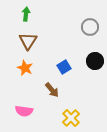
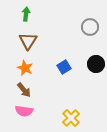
black circle: moved 1 px right, 3 px down
brown arrow: moved 28 px left
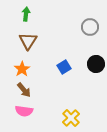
orange star: moved 3 px left, 1 px down; rotated 14 degrees clockwise
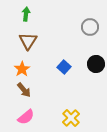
blue square: rotated 16 degrees counterclockwise
pink semicircle: moved 2 px right, 6 px down; rotated 48 degrees counterclockwise
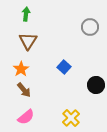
black circle: moved 21 px down
orange star: moved 1 px left
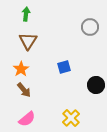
blue square: rotated 32 degrees clockwise
pink semicircle: moved 1 px right, 2 px down
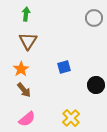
gray circle: moved 4 px right, 9 px up
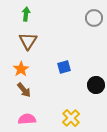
pink semicircle: rotated 144 degrees counterclockwise
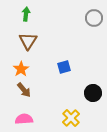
black circle: moved 3 px left, 8 px down
pink semicircle: moved 3 px left
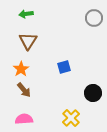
green arrow: rotated 104 degrees counterclockwise
